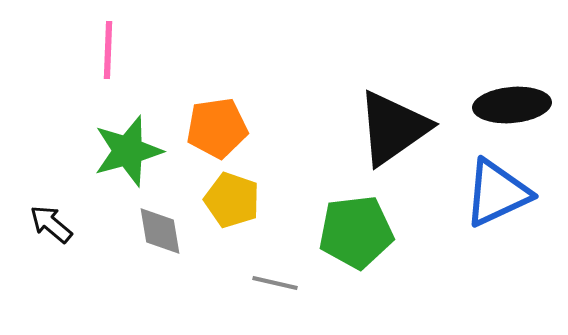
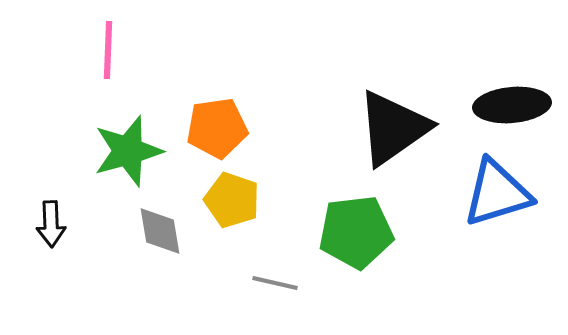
blue triangle: rotated 8 degrees clockwise
black arrow: rotated 132 degrees counterclockwise
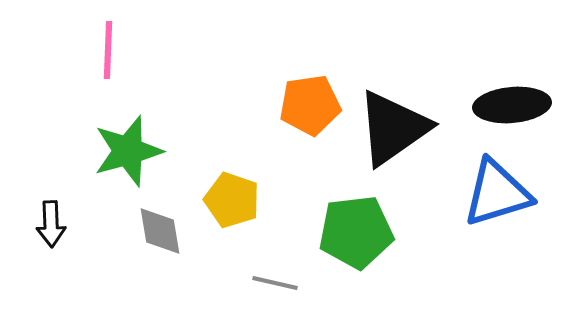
orange pentagon: moved 93 px right, 23 px up
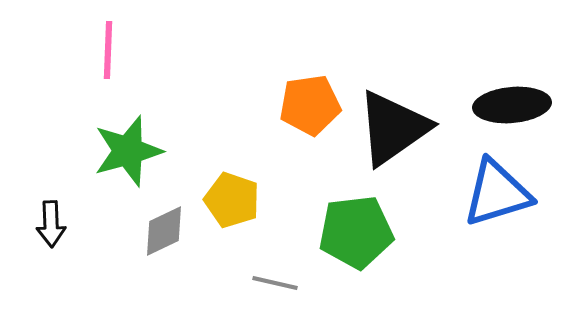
gray diamond: moved 4 px right; rotated 74 degrees clockwise
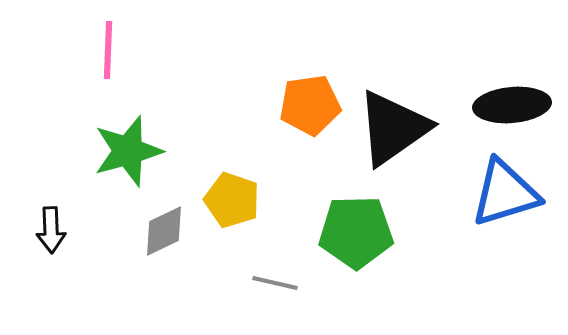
blue triangle: moved 8 px right
black arrow: moved 6 px down
green pentagon: rotated 6 degrees clockwise
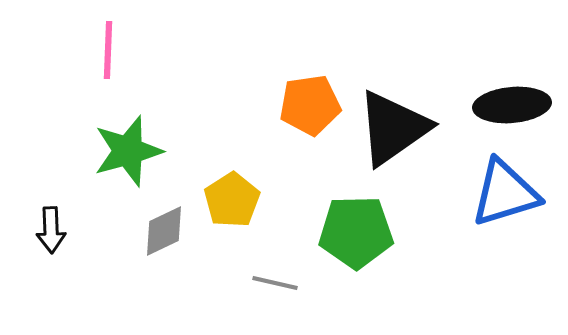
yellow pentagon: rotated 20 degrees clockwise
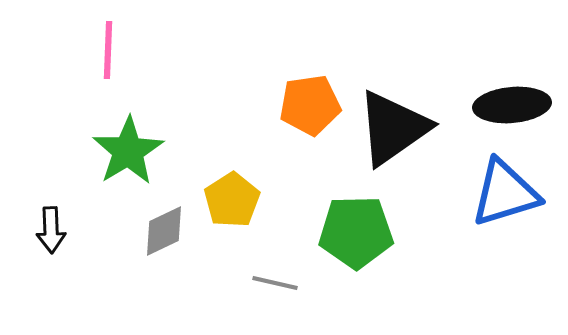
green star: rotated 16 degrees counterclockwise
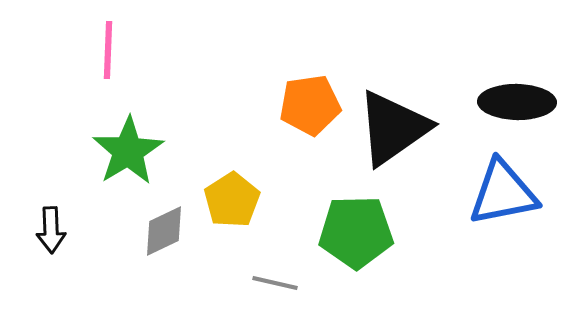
black ellipse: moved 5 px right, 3 px up; rotated 6 degrees clockwise
blue triangle: moved 2 px left; rotated 6 degrees clockwise
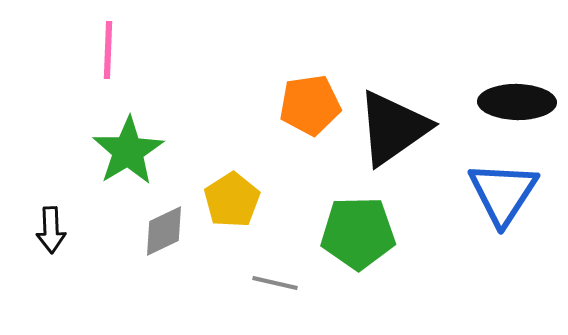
blue triangle: rotated 46 degrees counterclockwise
green pentagon: moved 2 px right, 1 px down
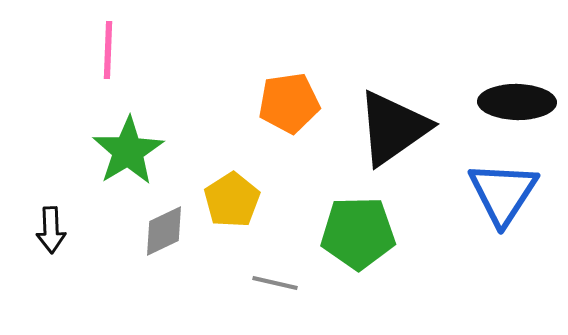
orange pentagon: moved 21 px left, 2 px up
